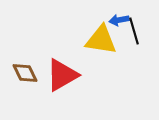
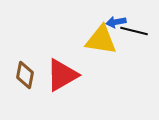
blue arrow: moved 3 px left, 2 px down
black line: rotated 60 degrees counterclockwise
brown diamond: moved 2 px down; rotated 36 degrees clockwise
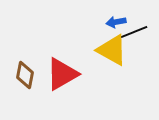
black line: moved 1 px down; rotated 36 degrees counterclockwise
yellow triangle: moved 11 px right, 10 px down; rotated 20 degrees clockwise
red triangle: moved 1 px up
